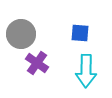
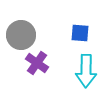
gray circle: moved 1 px down
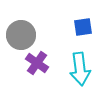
blue square: moved 3 px right, 6 px up; rotated 12 degrees counterclockwise
cyan arrow: moved 6 px left, 2 px up; rotated 8 degrees counterclockwise
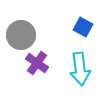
blue square: rotated 36 degrees clockwise
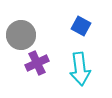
blue square: moved 2 px left, 1 px up
purple cross: rotated 30 degrees clockwise
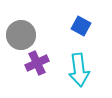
cyan arrow: moved 1 px left, 1 px down
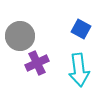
blue square: moved 3 px down
gray circle: moved 1 px left, 1 px down
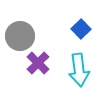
blue square: rotated 18 degrees clockwise
purple cross: moved 1 px right; rotated 20 degrees counterclockwise
